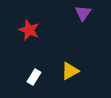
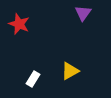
red star: moved 10 px left, 6 px up
white rectangle: moved 1 px left, 2 px down
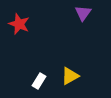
yellow triangle: moved 5 px down
white rectangle: moved 6 px right, 2 px down
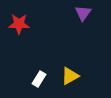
red star: rotated 20 degrees counterclockwise
white rectangle: moved 2 px up
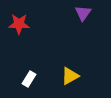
white rectangle: moved 10 px left
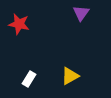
purple triangle: moved 2 px left
red star: rotated 10 degrees clockwise
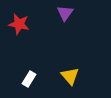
purple triangle: moved 16 px left
yellow triangle: rotated 42 degrees counterclockwise
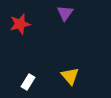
red star: moved 1 px right; rotated 25 degrees counterclockwise
white rectangle: moved 1 px left, 3 px down
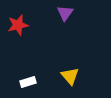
red star: moved 2 px left, 1 px down
white rectangle: rotated 42 degrees clockwise
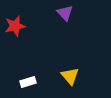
purple triangle: rotated 18 degrees counterclockwise
red star: moved 3 px left, 1 px down
